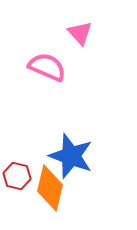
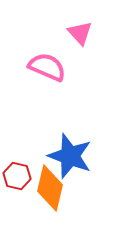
blue star: moved 1 px left
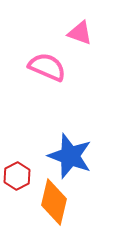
pink triangle: rotated 28 degrees counterclockwise
red hexagon: rotated 20 degrees clockwise
orange diamond: moved 4 px right, 14 px down
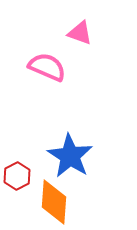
blue star: rotated 12 degrees clockwise
orange diamond: rotated 9 degrees counterclockwise
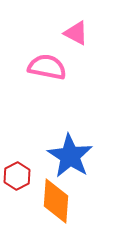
pink triangle: moved 4 px left; rotated 8 degrees clockwise
pink semicircle: rotated 12 degrees counterclockwise
orange diamond: moved 2 px right, 1 px up
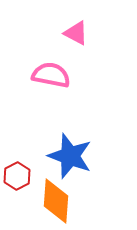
pink semicircle: moved 4 px right, 8 px down
blue star: rotated 12 degrees counterclockwise
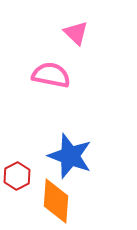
pink triangle: rotated 16 degrees clockwise
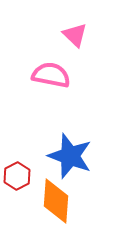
pink triangle: moved 1 px left, 2 px down
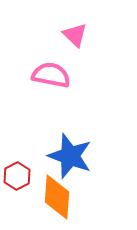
orange diamond: moved 1 px right, 4 px up
